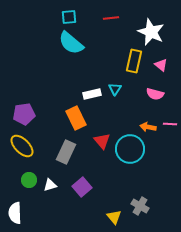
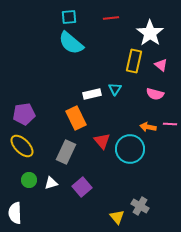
white star: moved 1 px left, 1 px down; rotated 12 degrees clockwise
white triangle: moved 1 px right, 2 px up
yellow triangle: moved 3 px right
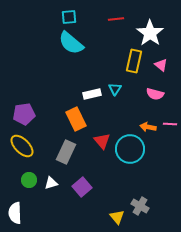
red line: moved 5 px right, 1 px down
orange rectangle: moved 1 px down
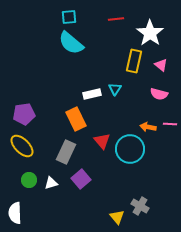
pink semicircle: moved 4 px right
purple square: moved 1 px left, 8 px up
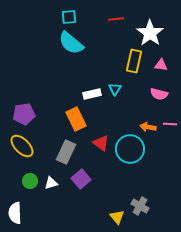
pink triangle: rotated 32 degrees counterclockwise
red triangle: moved 1 px left, 2 px down; rotated 12 degrees counterclockwise
green circle: moved 1 px right, 1 px down
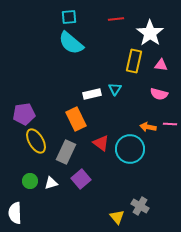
yellow ellipse: moved 14 px right, 5 px up; rotated 15 degrees clockwise
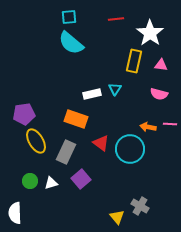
orange rectangle: rotated 45 degrees counterclockwise
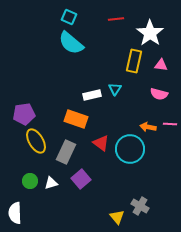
cyan square: rotated 28 degrees clockwise
white rectangle: moved 1 px down
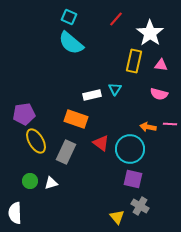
red line: rotated 42 degrees counterclockwise
purple square: moved 52 px right; rotated 36 degrees counterclockwise
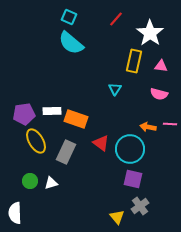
pink triangle: moved 1 px down
white rectangle: moved 40 px left, 16 px down; rotated 12 degrees clockwise
gray cross: rotated 24 degrees clockwise
